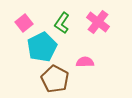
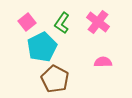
pink square: moved 3 px right, 1 px up
pink semicircle: moved 18 px right
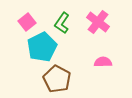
brown pentagon: moved 2 px right
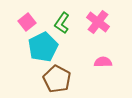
cyan pentagon: moved 1 px right
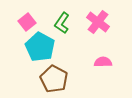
cyan pentagon: moved 3 px left; rotated 16 degrees counterclockwise
brown pentagon: moved 3 px left
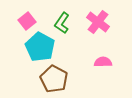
pink square: moved 1 px up
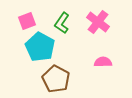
pink square: rotated 18 degrees clockwise
brown pentagon: moved 2 px right
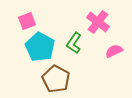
green L-shape: moved 12 px right, 20 px down
pink semicircle: moved 11 px right, 11 px up; rotated 24 degrees counterclockwise
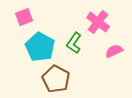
pink square: moved 3 px left, 4 px up
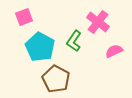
green L-shape: moved 2 px up
